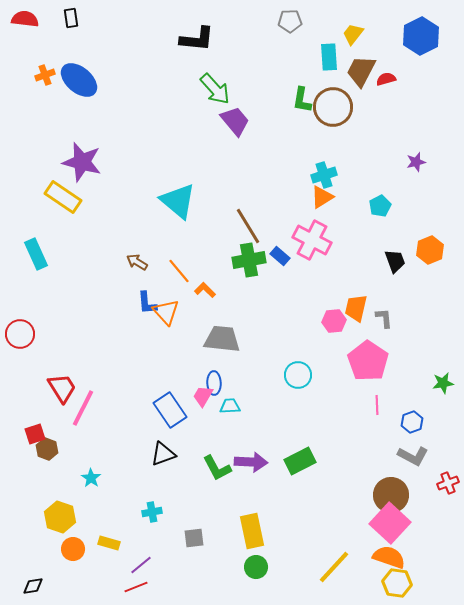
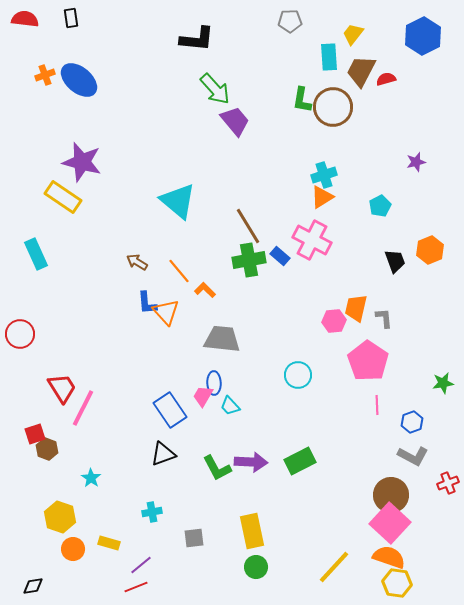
blue hexagon at (421, 36): moved 2 px right
cyan trapezoid at (230, 406): rotated 130 degrees counterclockwise
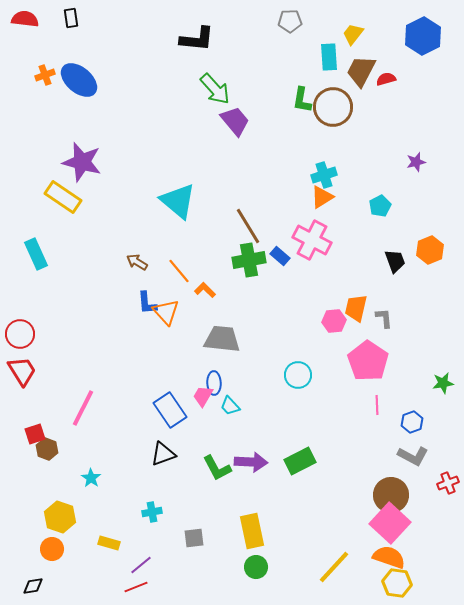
red trapezoid at (62, 388): moved 40 px left, 17 px up
orange circle at (73, 549): moved 21 px left
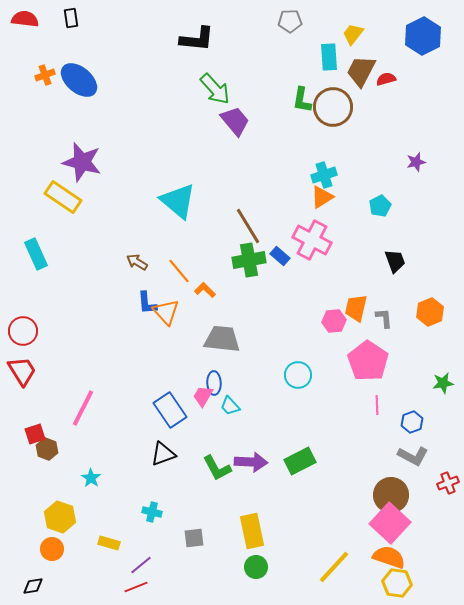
orange hexagon at (430, 250): moved 62 px down
red circle at (20, 334): moved 3 px right, 3 px up
cyan cross at (152, 512): rotated 24 degrees clockwise
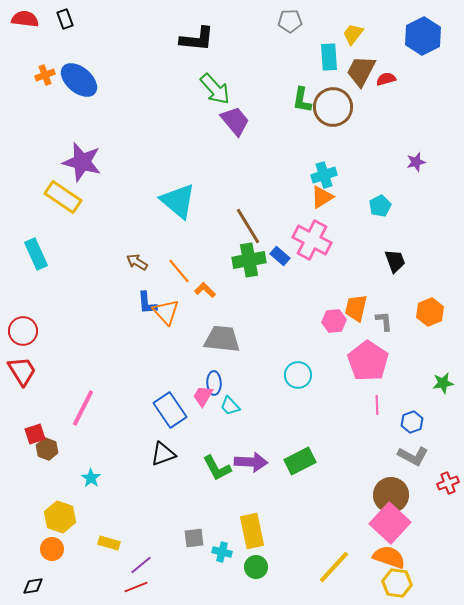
black rectangle at (71, 18): moved 6 px left, 1 px down; rotated 12 degrees counterclockwise
gray L-shape at (384, 318): moved 3 px down
cyan cross at (152, 512): moved 70 px right, 40 px down
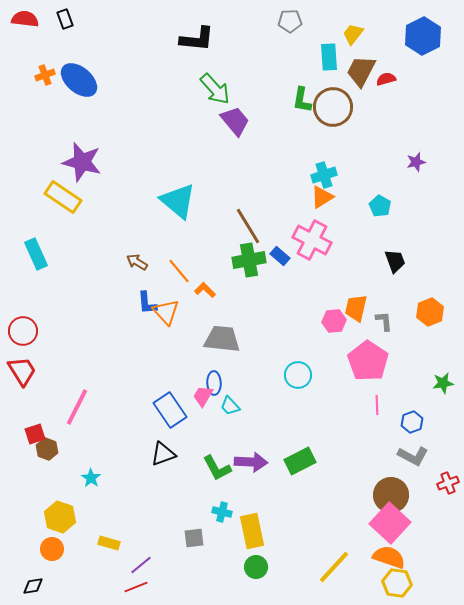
cyan pentagon at (380, 206): rotated 15 degrees counterclockwise
pink line at (83, 408): moved 6 px left, 1 px up
cyan cross at (222, 552): moved 40 px up
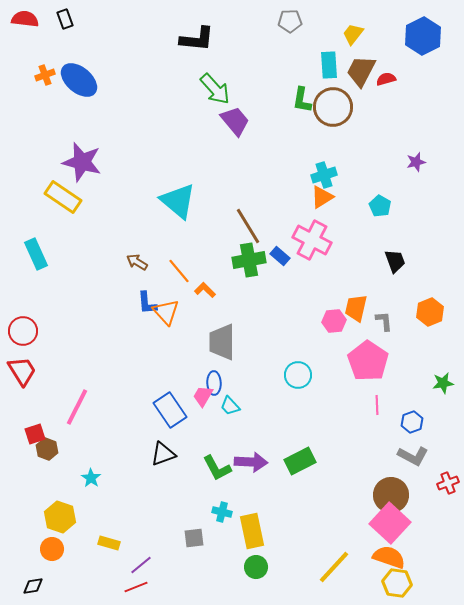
cyan rectangle at (329, 57): moved 8 px down
gray trapezoid at (222, 339): moved 3 px down; rotated 96 degrees counterclockwise
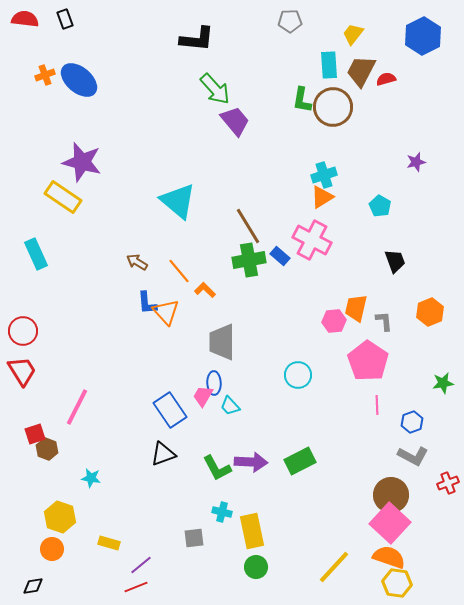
cyan star at (91, 478): rotated 24 degrees counterclockwise
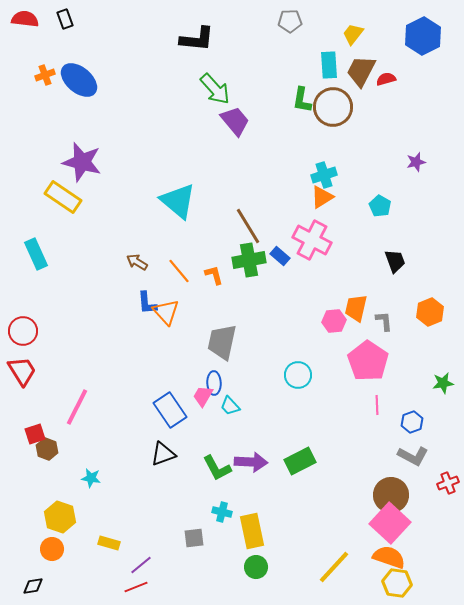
orange L-shape at (205, 290): moved 9 px right, 15 px up; rotated 30 degrees clockwise
gray trapezoid at (222, 342): rotated 12 degrees clockwise
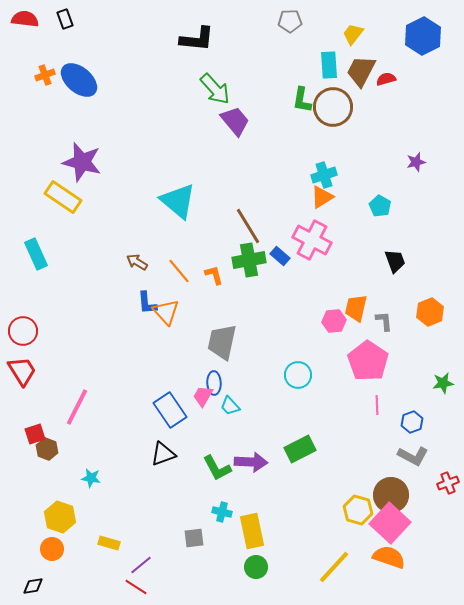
green rectangle at (300, 461): moved 12 px up
yellow hexagon at (397, 583): moved 39 px left, 73 px up; rotated 8 degrees clockwise
red line at (136, 587): rotated 55 degrees clockwise
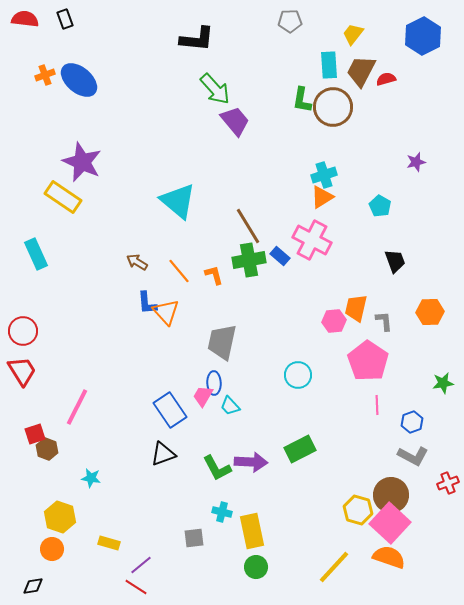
purple star at (82, 162): rotated 9 degrees clockwise
orange hexagon at (430, 312): rotated 20 degrees clockwise
